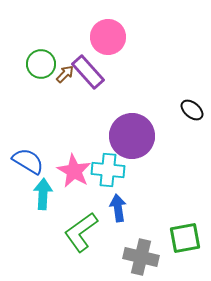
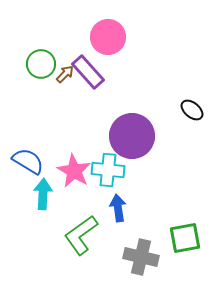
green L-shape: moved 3 px down
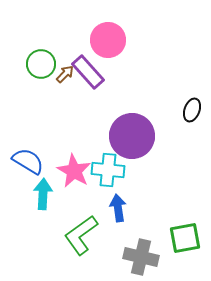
pink circle: moved 3 px down
black ellipse: rotated 70 degrees clockwise
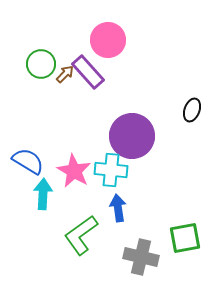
cyan cross: moved 3 px right
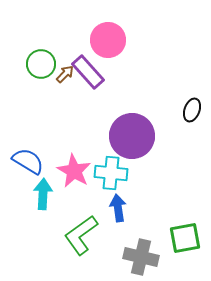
cyan cross: moved 3 px down
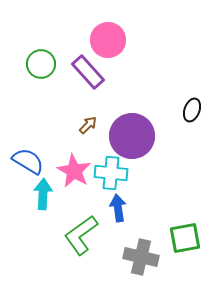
brown arrow: moved 23 px right, 51 px down
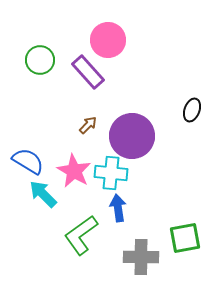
green circle: moved 1 px left, 4 px up
cyan arrow: rotated 48 degrees counterclockwise
gray cross: rotated 12 degrees counterclockwise
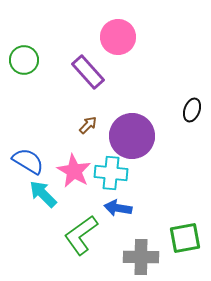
pink circle: moved 10 px right, 3 px up
green circle: moved 16 px left
blue arrow: rotated 72 degrees counterclockwise
